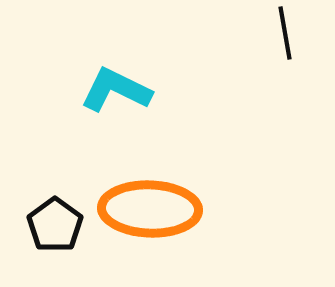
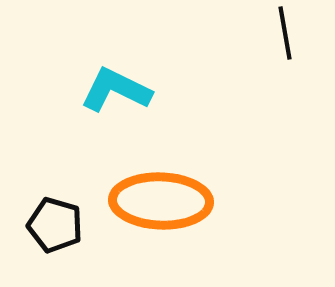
orange ellipse: moved 11 px right, 8 px up
black pentagon: rotated 20 degrees counterclockwise
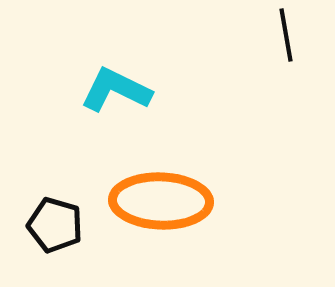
black line: moved 1 px right, 2 px down
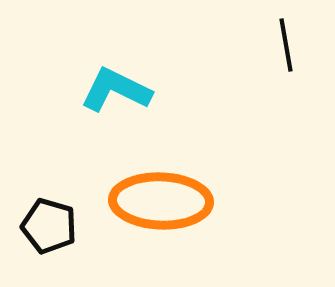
black line: moved 10 px down
black pentagon: moved 6 px left, 1 px down
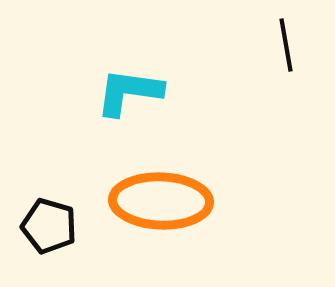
cyan L-shape: moved 13 px right, 2 px down; rotated 18 degrees counterclockwise
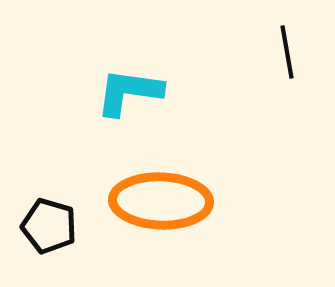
black line: moved 1 px right, 7 px down
